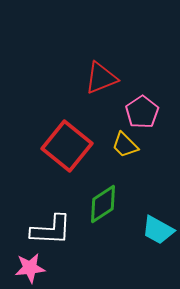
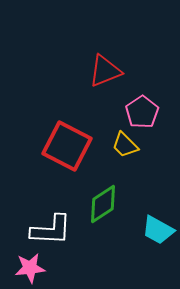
red triangle: moved 4 px right, 7 px up
red square: rotated 12 degrees counterclockwise
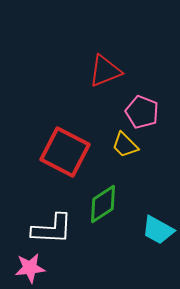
pink pentagon: rotated 16 degrees counterclockwise
red square: moved 2 px left, 6 px down
white L-shape: moved 1 px right, 1 px up
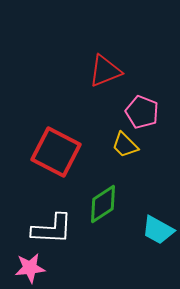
red square: moved 9 px left
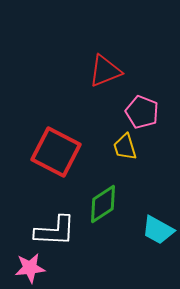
yellow trapezoid: moved 2 px down; rotated 28 degrees clockwise
white L-shape: moved 3 px right, 2 px down
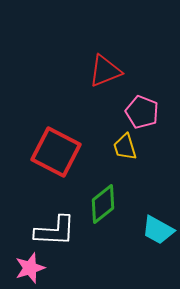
green diamond: rotated 6 degrees counterclockwise
pink star: rotated 12 degrees counterclockwise
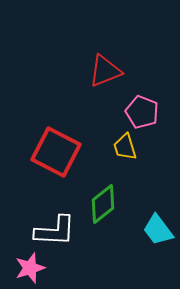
cyan trapezoid: rotated 24 degrees clockwise
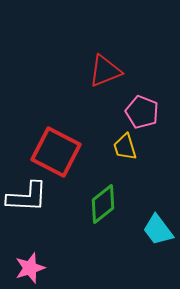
white L-shape: moved 28 px left, 34 px up
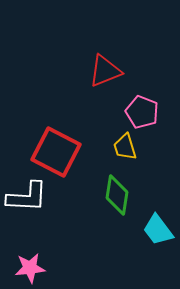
green diamond: moved 14 px right, 9 px up; rotated 42 degrees counterclockwise
pink star: rotated 12 degrees clockwise
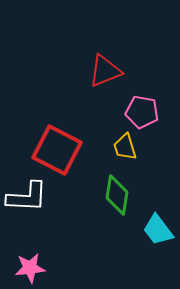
pink pentagon: rotated 12 degrees counterclockwise
red square: moved 1 px right, 2 px up
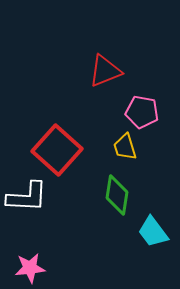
red square: rotated 15 degrees clockwise
cyan trapezoid: moved 5 px left, 2 px down
